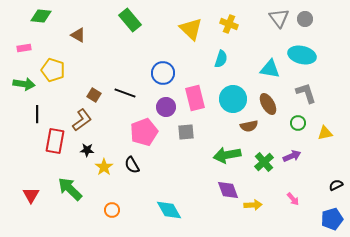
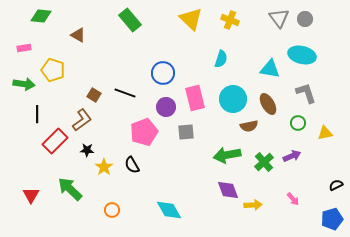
yellow cross at (229, 24): moved 1 px right, 4 px up
yellow triangle at (191, 29): moved 10 px up
red rectangle at (55, 141): rotated 35 degrees clockwise
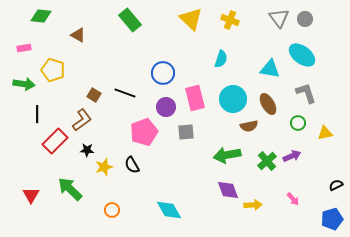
cyan ellipse at (302, 55): rotated 24 degrees clockwise
green cross at (264, 162): moved 3 px right, 1 px up
yellow star at (104, 167): rotated 18 degrees clockwise
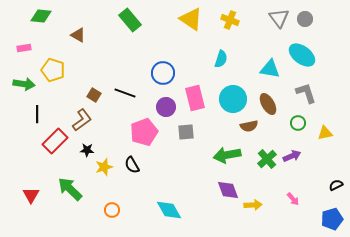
yellow triangle at (191, 19): rotated 10 degrees counterclockwise
green cross at (267, 161): moved 2 px up
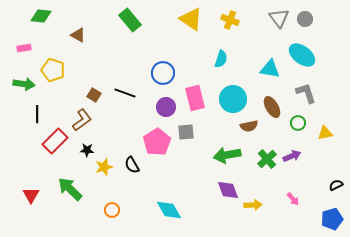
brown ellipse at (268, 104): moved 4 px right, 3 px down
pink pentagon at (144, 132): moved 13 px right, 10 px down; rotated 12 degrees counterclockwise
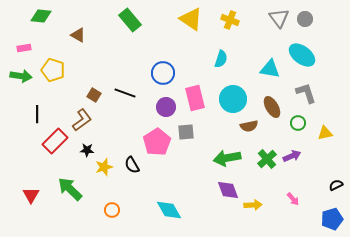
green arrow at (24, 84): moved 3 px left, 8 px up
green arrow at (227, 155): moved 3 px down
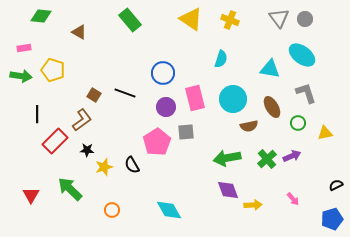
brown triangle at (78, 35): moved 1 px right, 3 px up
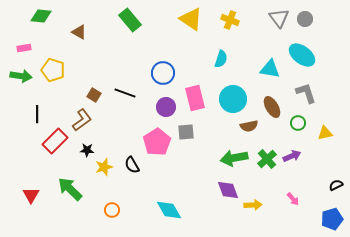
green arrow at (227, 158): moved 7 px right
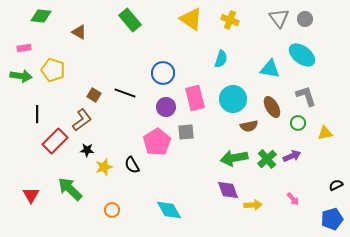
gray L-shape at (306, 93): moved 3 px down
